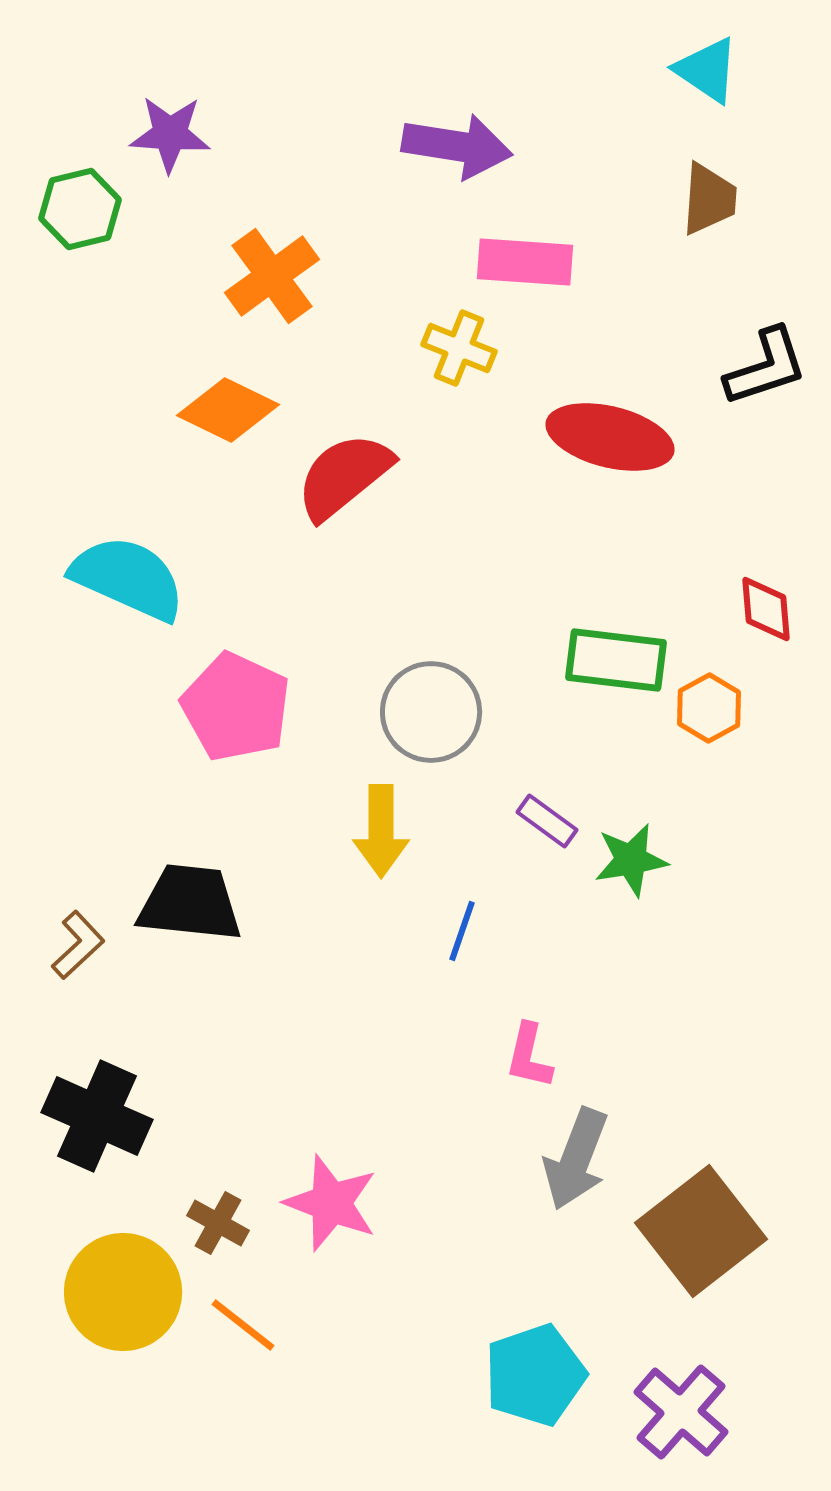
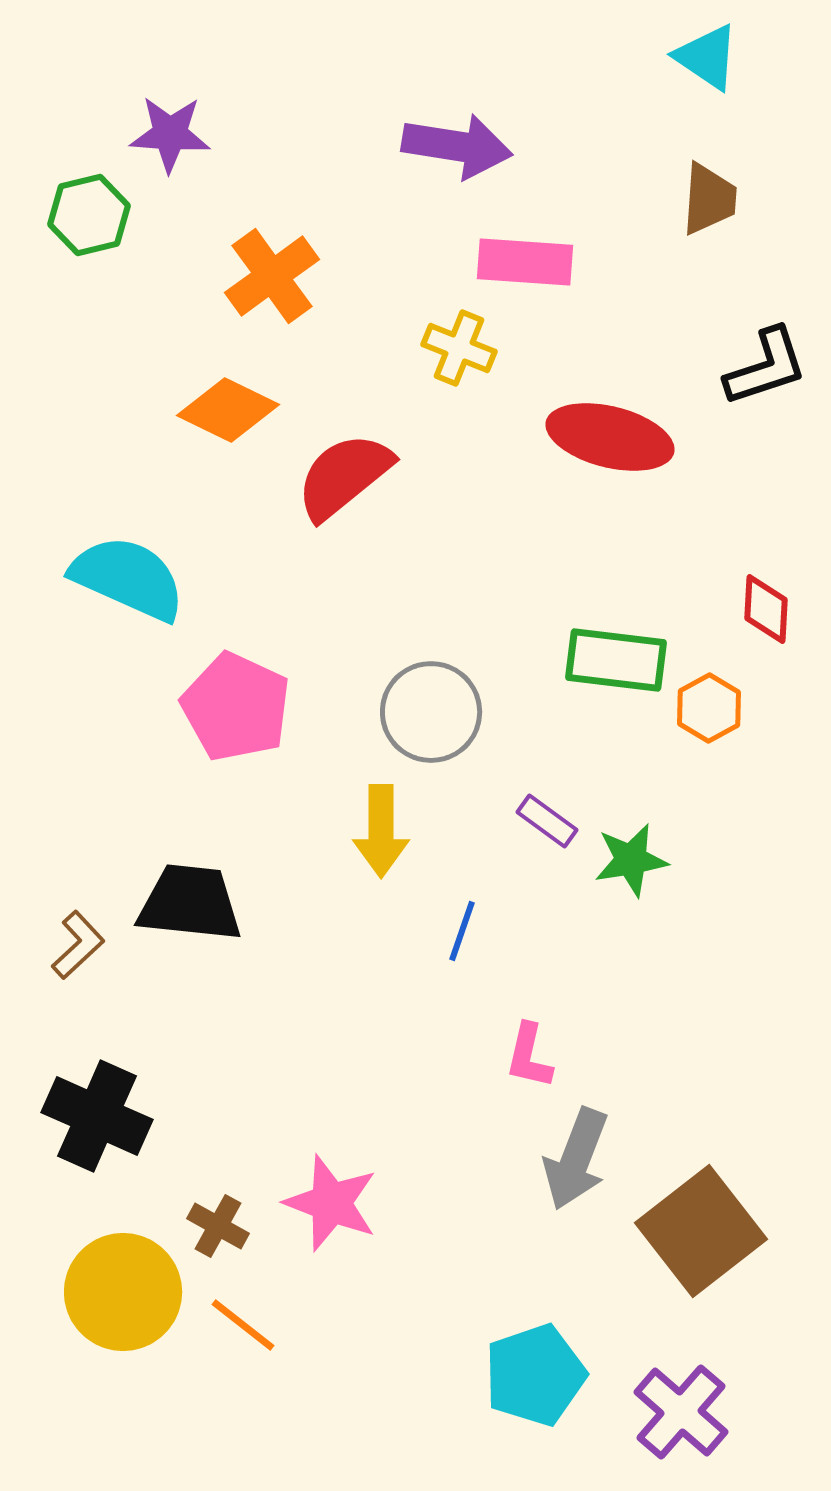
cyan triangle: moved 13 px up
green hexagon: moved 9 px right, 6 px down
red diamond: rotated 8 degrees clockwise
brown cross: moved 3 px down
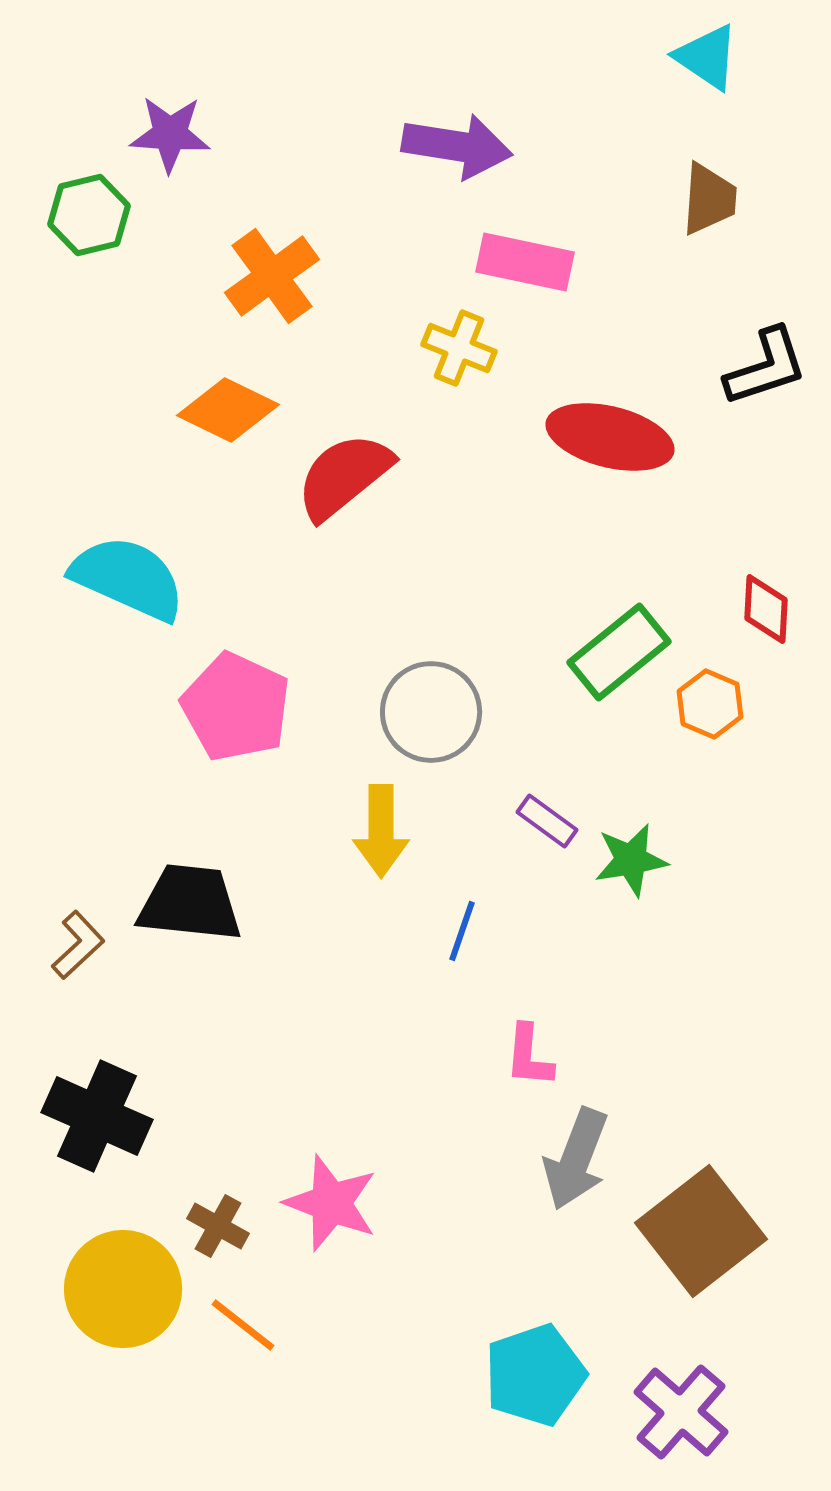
pink rectangle: rotated 8 degrees clockwise
green rectangle: moved 3 px right, 8 px up; rotated 46 degrees counterclockwise
orange hexagon: moved 1 px right, 4 px up; rotated 8 degrees counterclockwise
pink L-shape: rotated 8 degrees counterclockwise
yellow circle: moved 3 px up
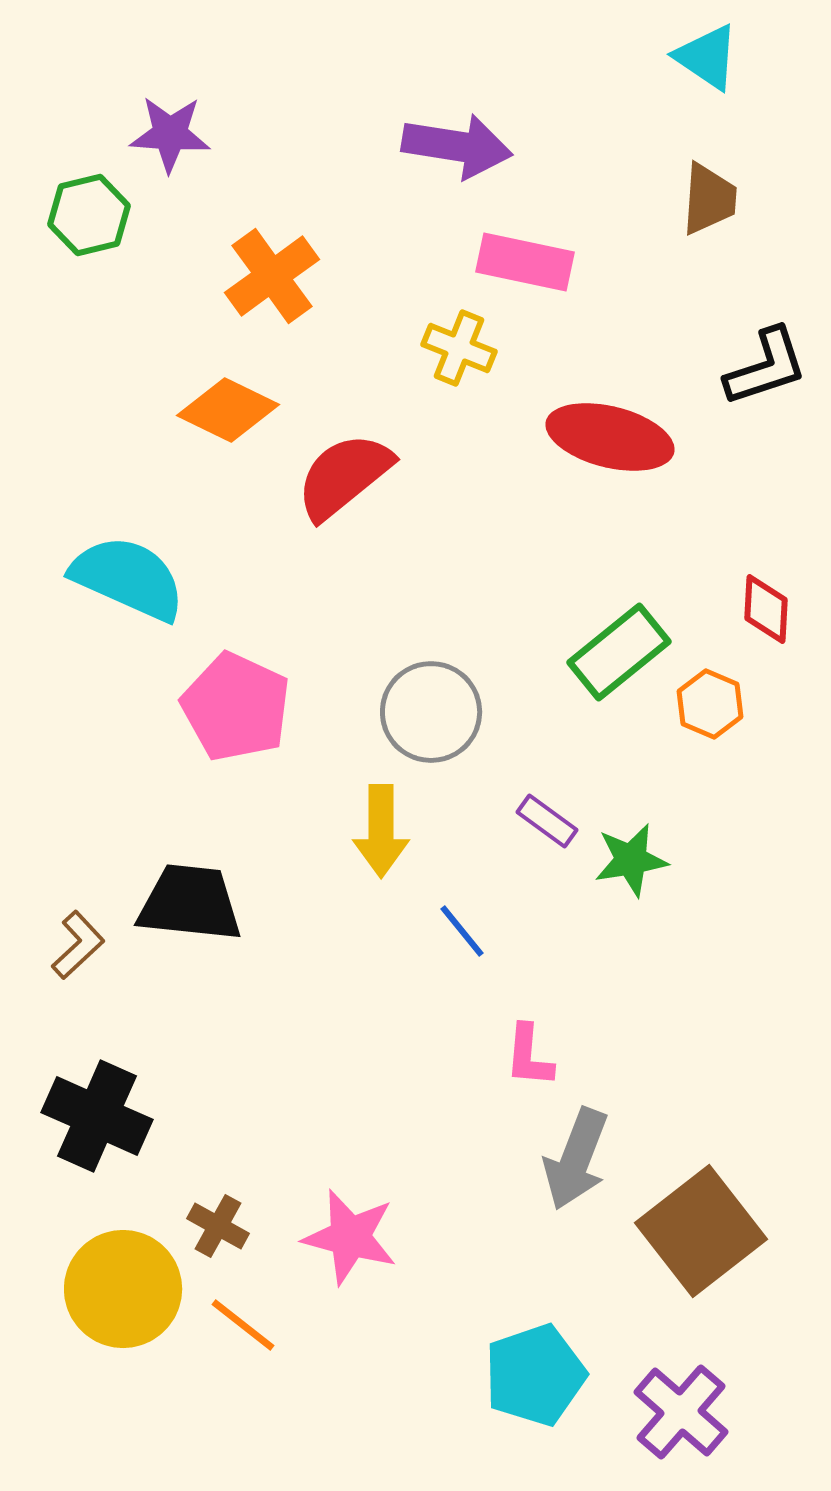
blue line: rotated 58 degrees counterclockwise
pink star: moved 19 px right, 34 px down; rotated 6 degrees counterclockwise
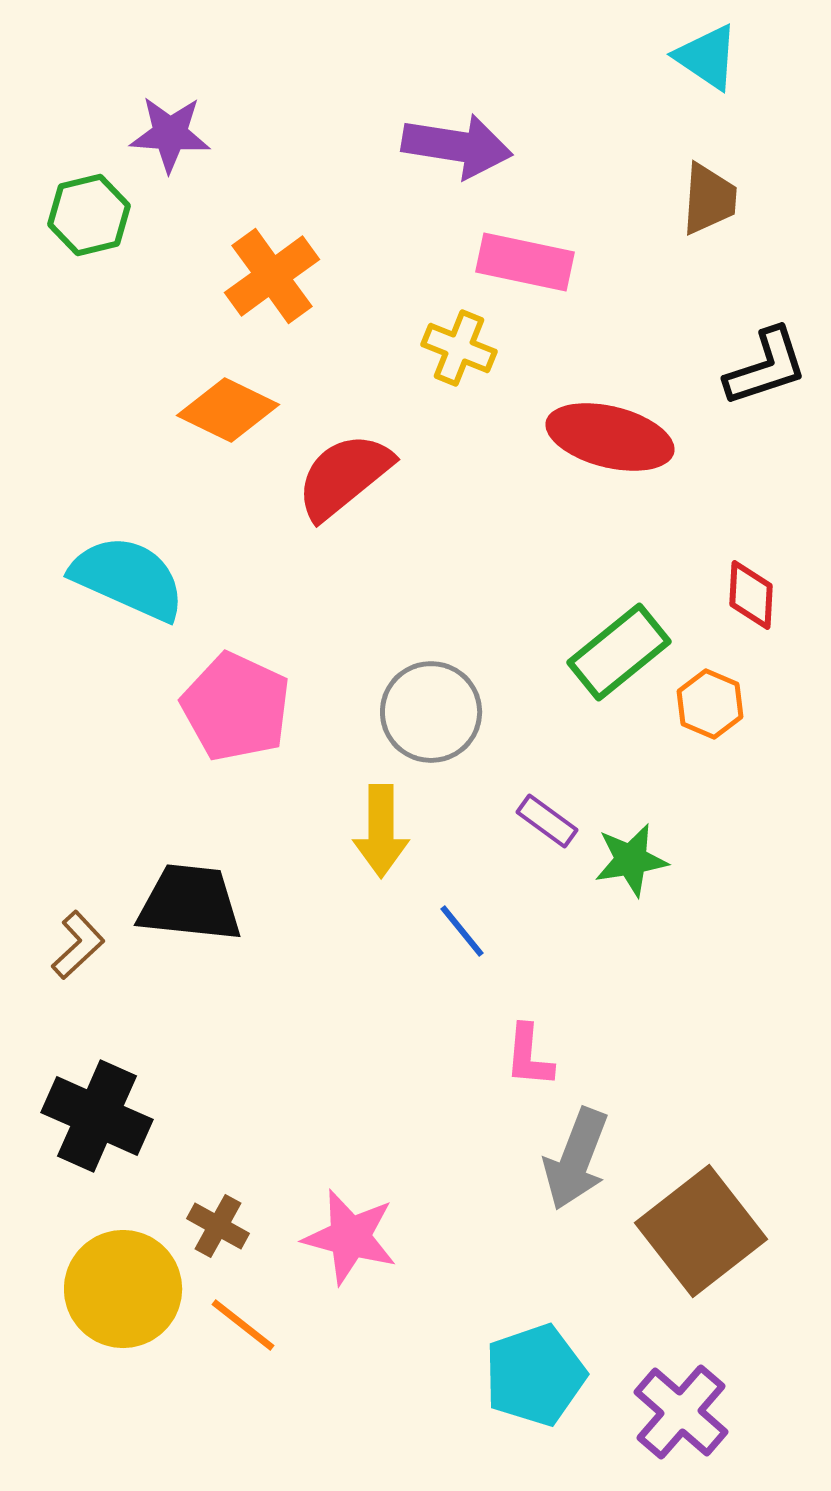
red diamond: moved 15 px left, 14 px up
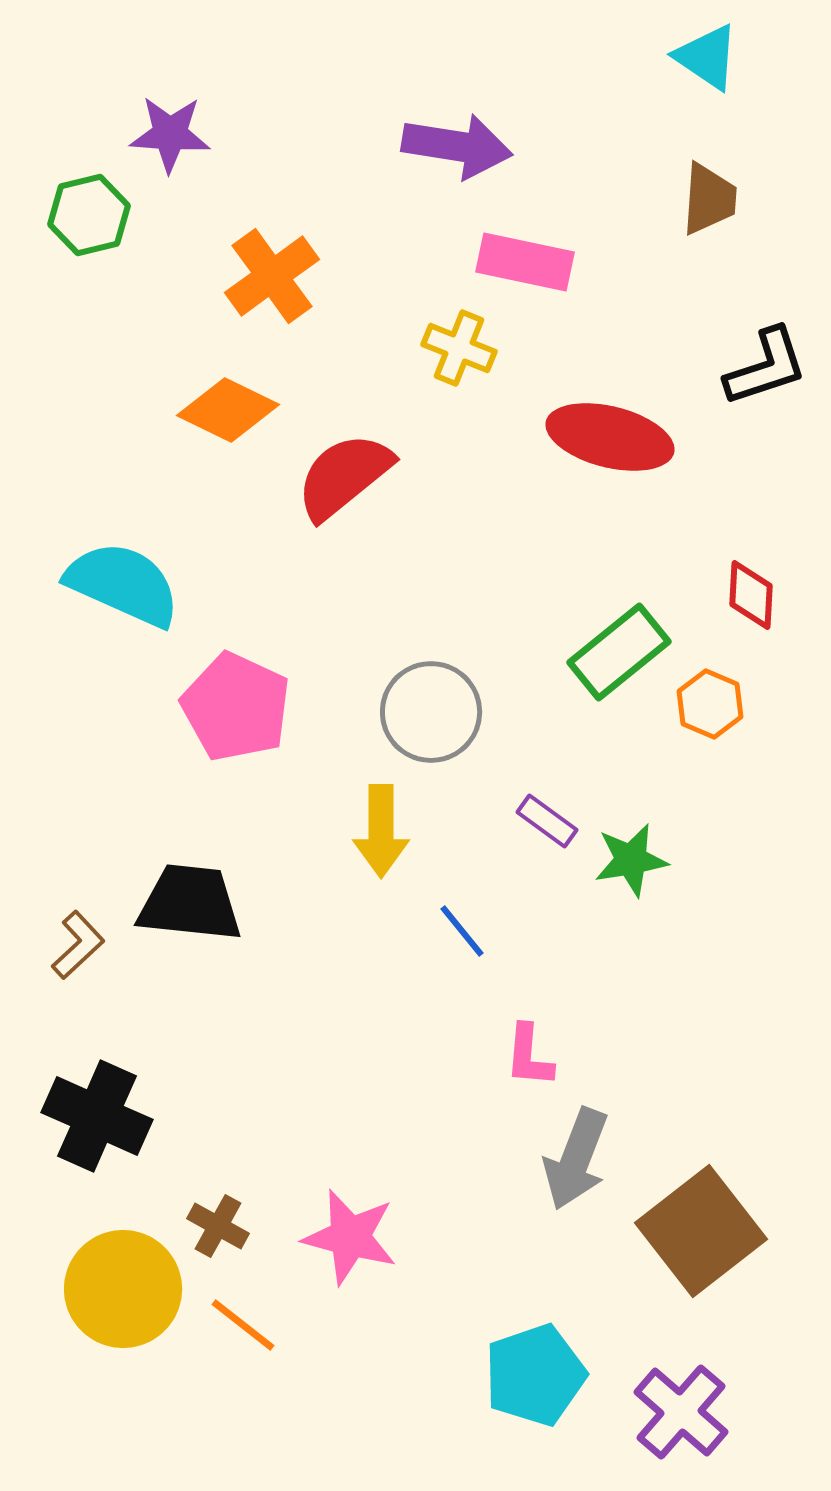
cyan semicircle: moved 5 px left, 6 px down
